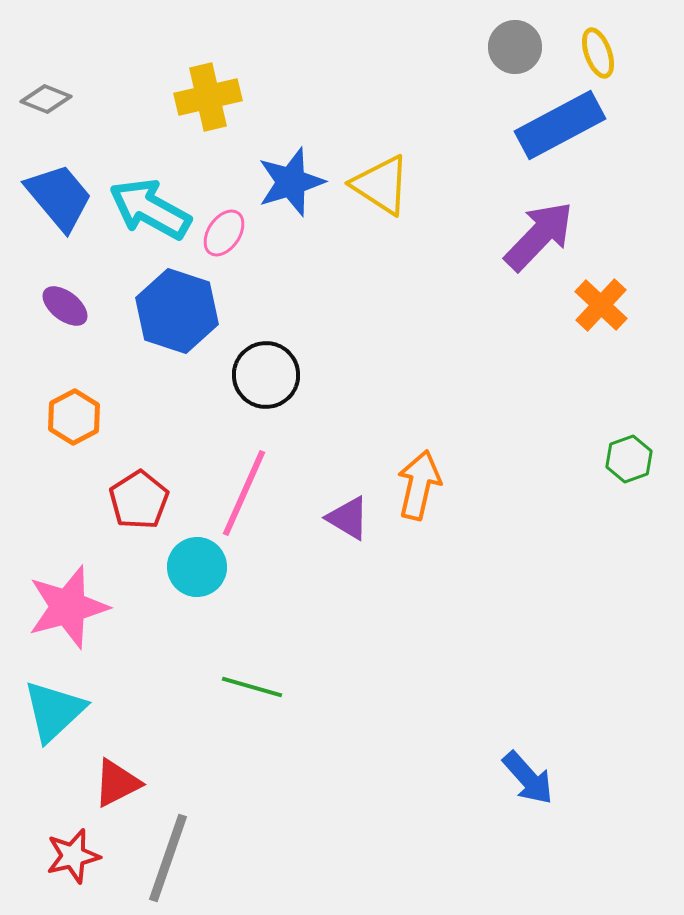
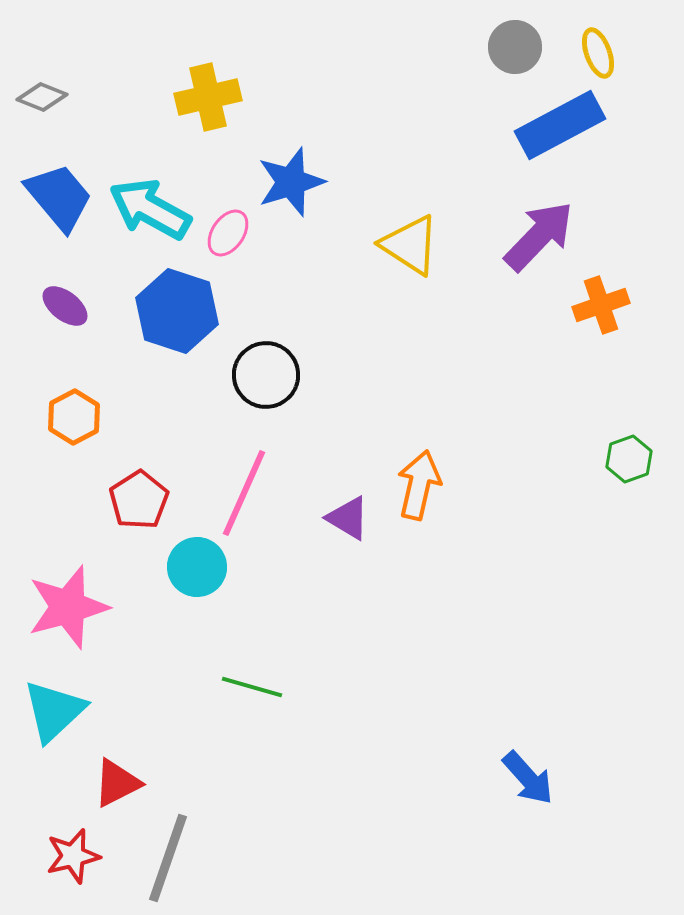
gray diamond: moved 4 px left, 2 px up
yellow triangle: moved 29 px right, 60 px down
pink ellipse: moved 4 px right
orange cross: rotated 28 degrees clockwise
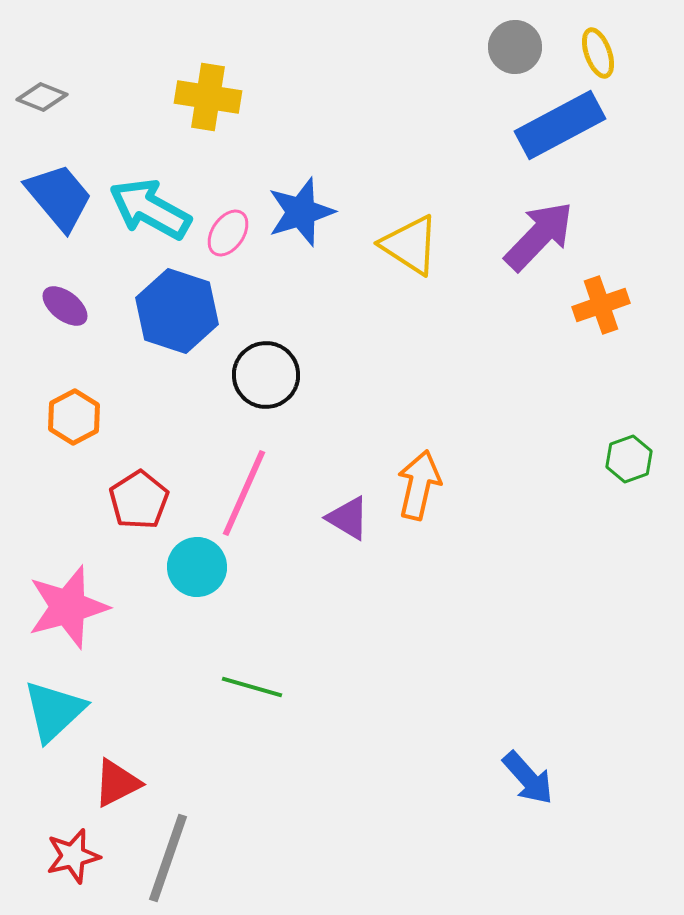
yellow cross: rotated 22 degrees clockwise
blue star: moved 10 px right, 30 px down
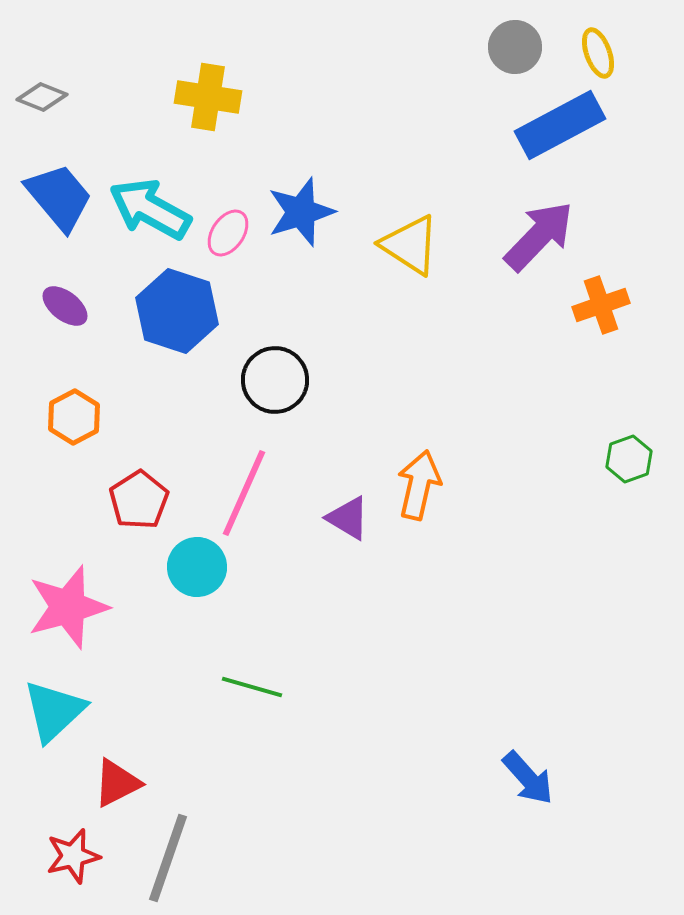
black circle: moved 9 px right, 5 px down
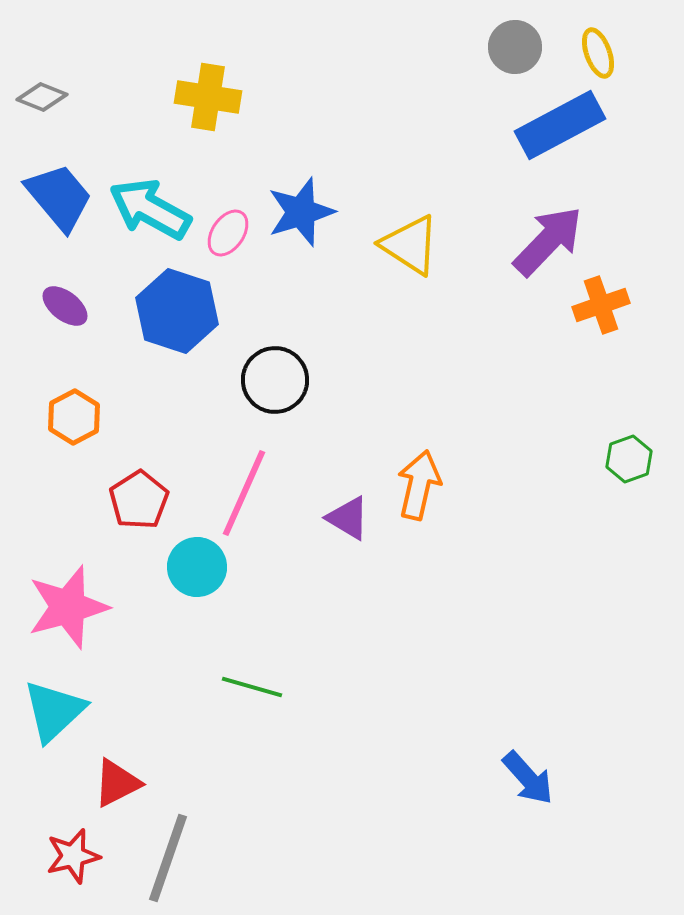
purple arrow: moved 9 px right, 5 px down
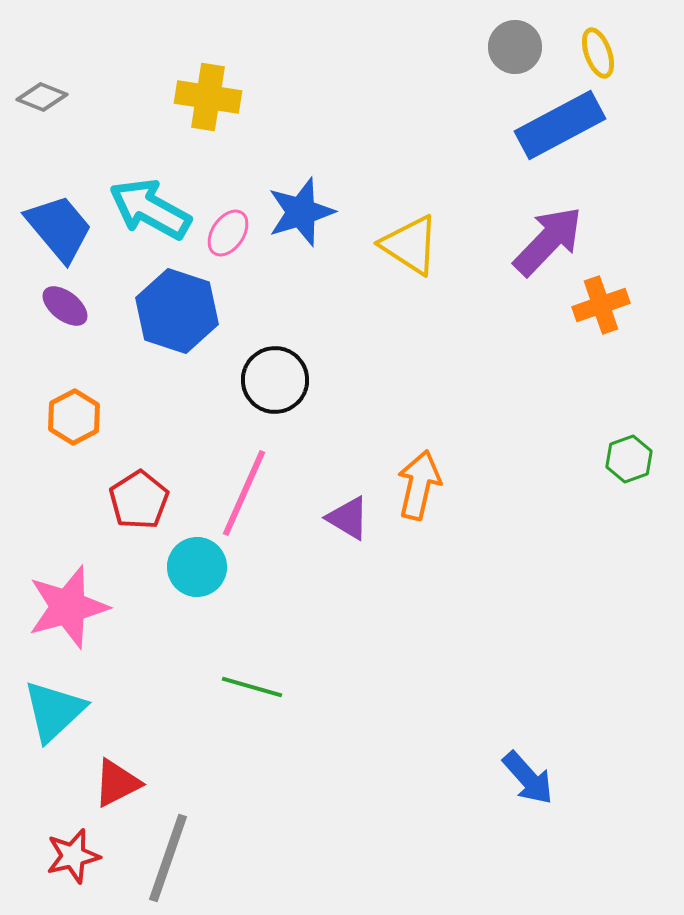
blue trapezoid: moved 31 px down
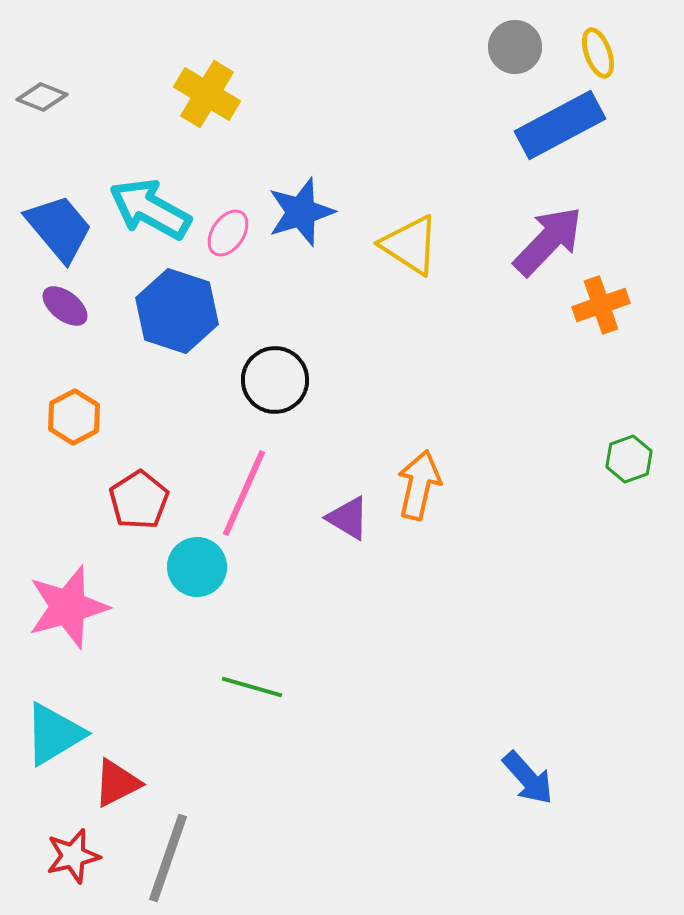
yellow cross: moved 1 px left, 3 px up; rotated 22 degrees clockwise
cyan triangle: moved 23 px down; rotated 12 degrees clockwise
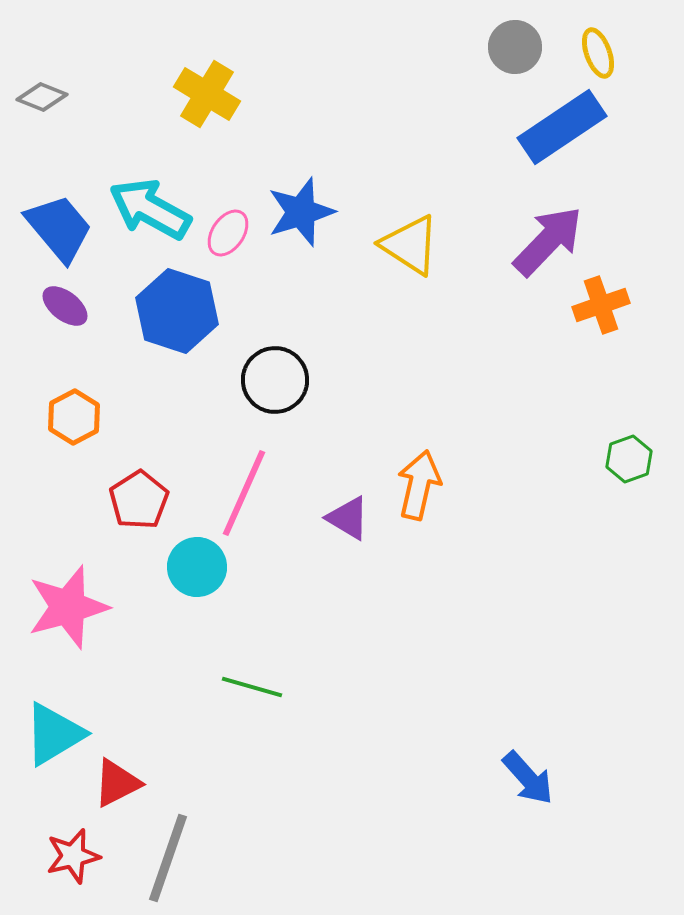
blue rectangle: moved 2 px right, 2 px down; rotated 6 degrees counterclockwise
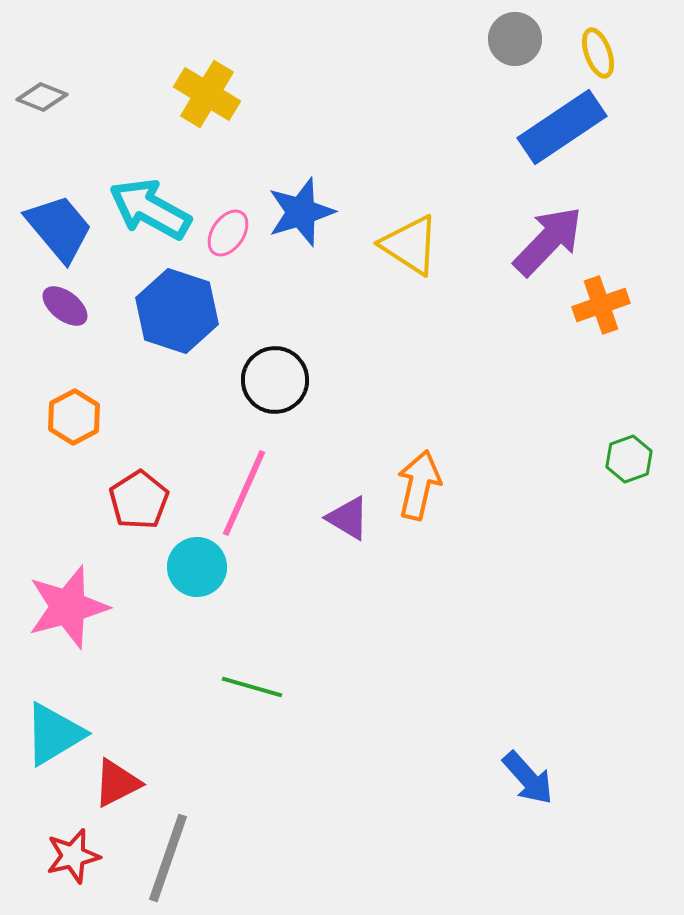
gray circle: moved 8 px up
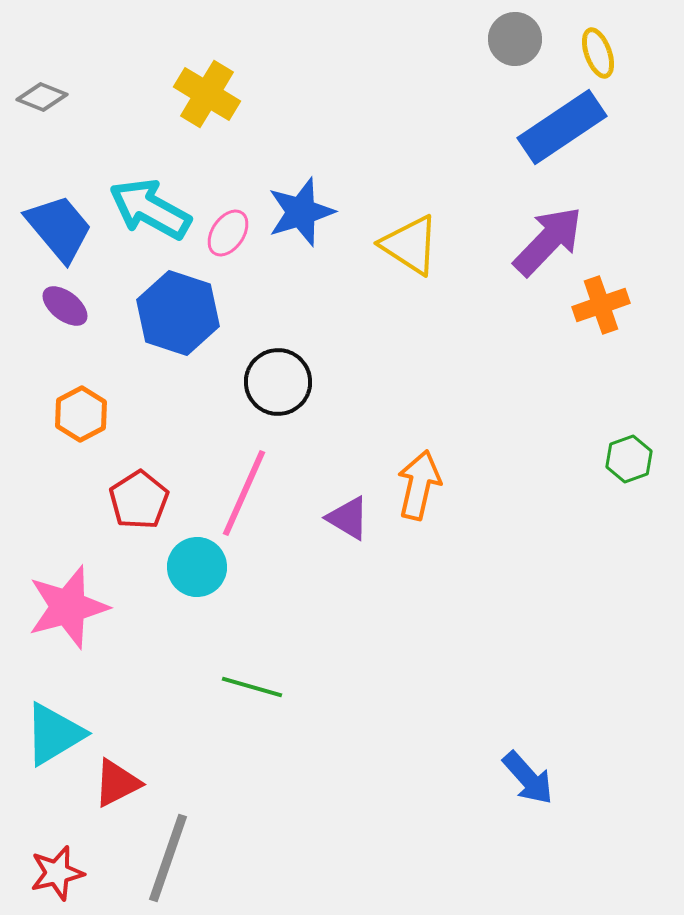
blue hexagon: moved 1 px right, 2 px down
black circle: moved 3 px right, 2 px down
orange hexagon: moved 7 px right, 3 px up
red star: moved 16 px left, 17 px down
